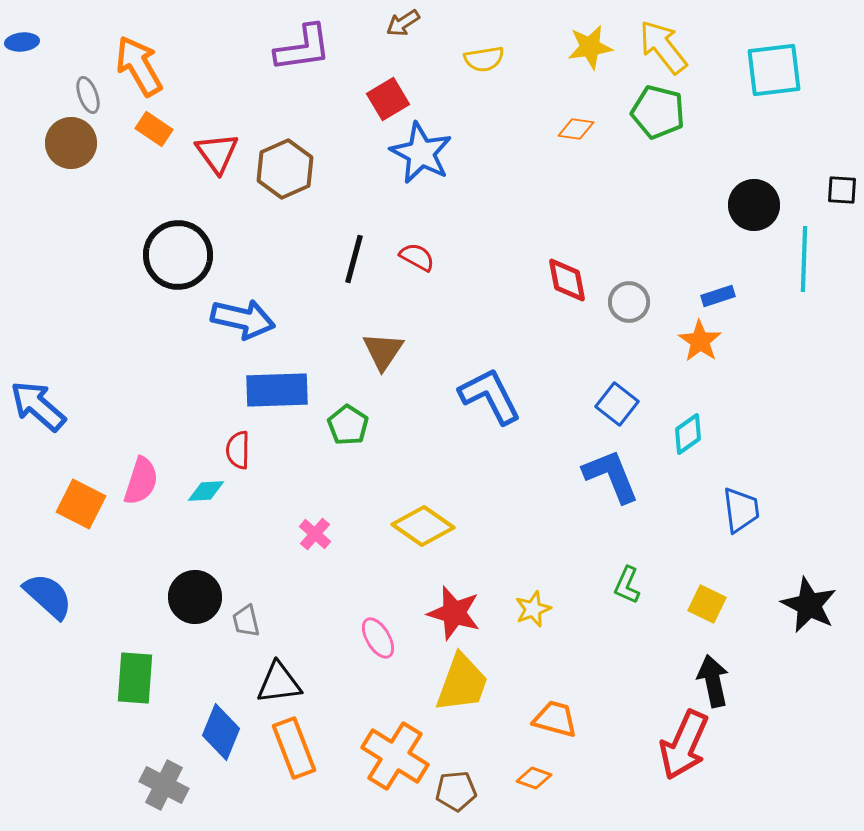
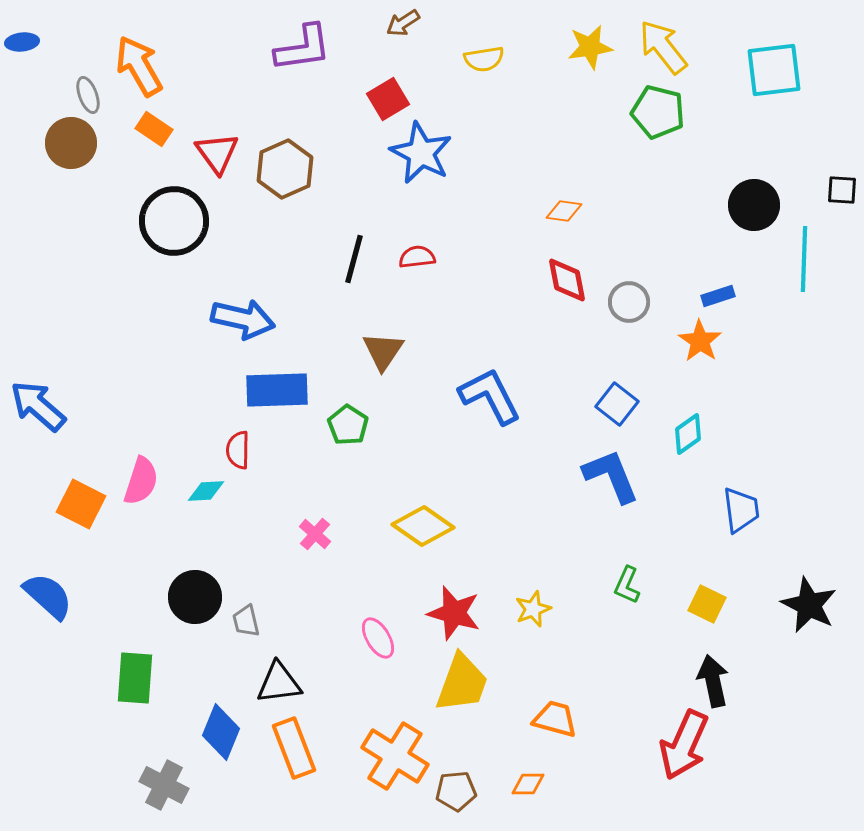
orange diamond at (576, 129): moved 12 px left, 82 px down
black circle at (178, 255): moved 4 px left, 34 px up
red semicircle at (417, 257): rotated 36 degrees counterclockwise
orange diamond at (534, 778): moved 6 px left, 6 px down; rotated 20 degrees counterclockwise
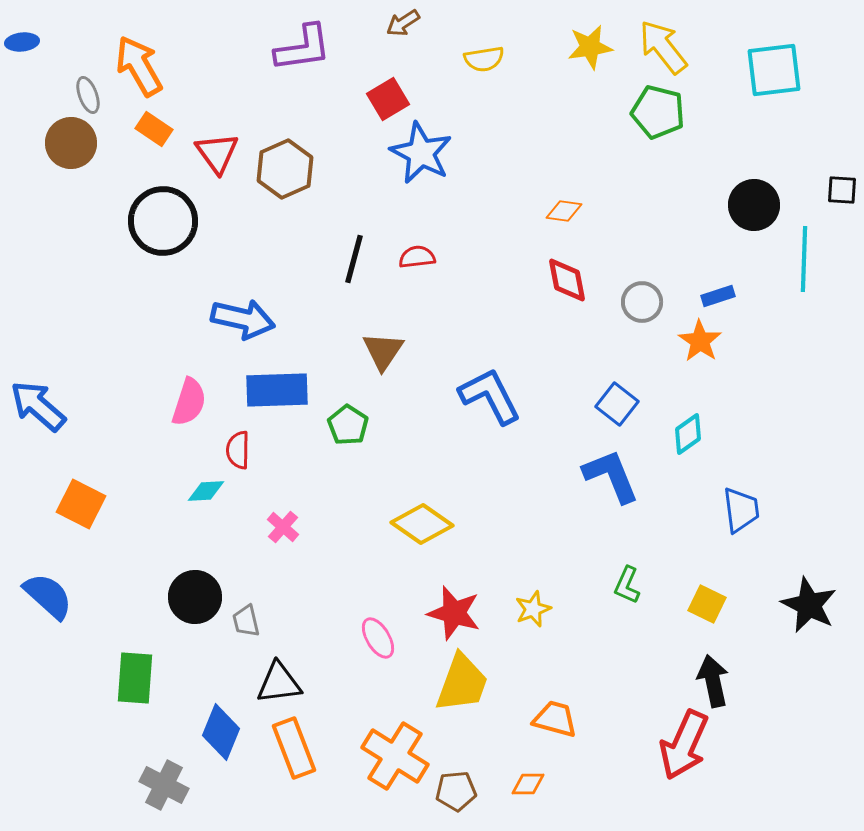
black circle at (174, 221): moved 11 px left
gray circle at (629, 302): moved 13 px right
pink semicircle at (141, 481): moved 48 px right, 79 px up
yellow diamond at (423, 526): moved 1 px left, 2 px up
pink cross at (315, 534): moved 32 px left, 7 px up
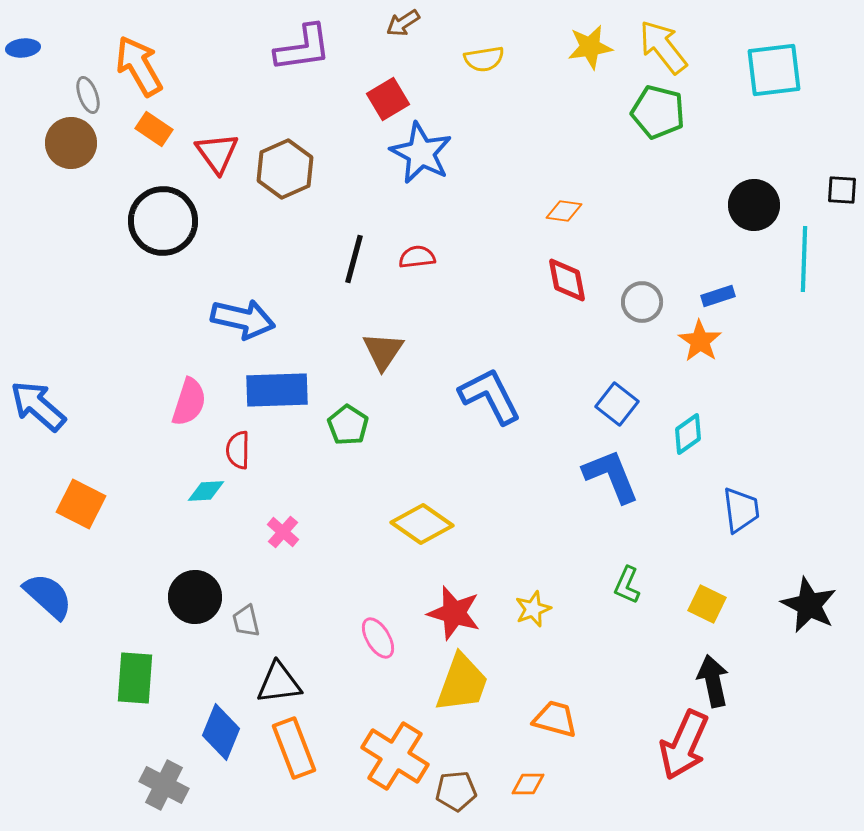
blue ellipse at (22, 42): moved 1 px right, 6 px down
pink cross at (283, 527): moved 5 px down
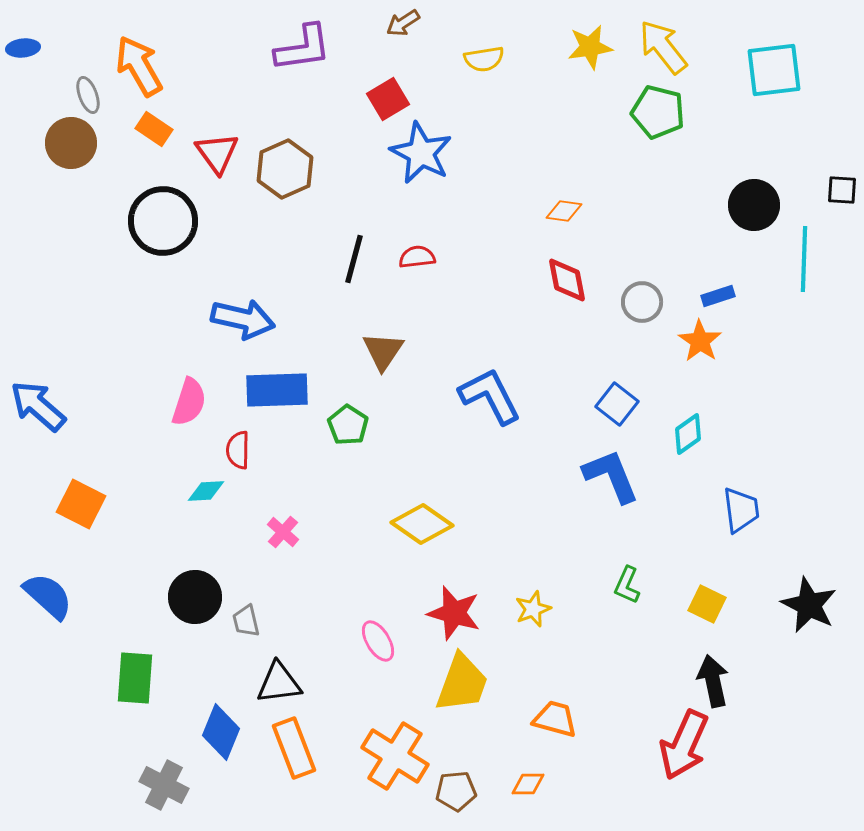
pink ellipse at (378, 638): moved 3 px down
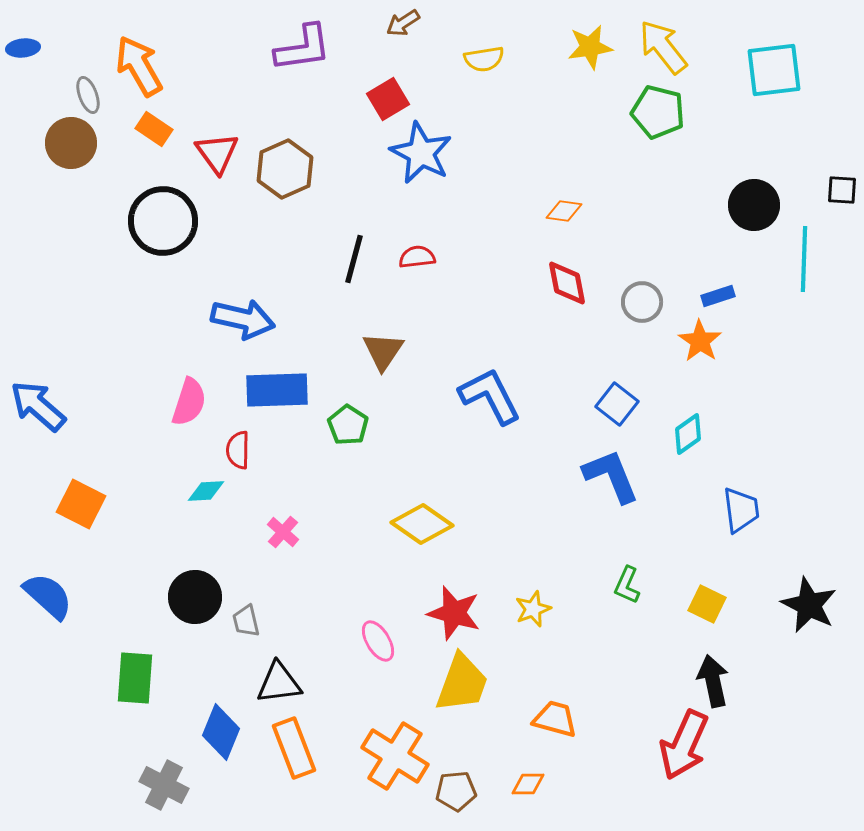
red diamond at (567, 280): moved 3 px down
